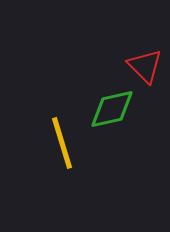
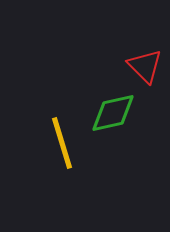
green diamond: moved 1 px right, 4 px down
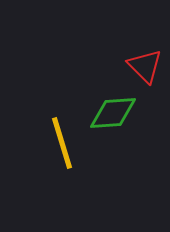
green diamond: rotated 9 degrees clockwise
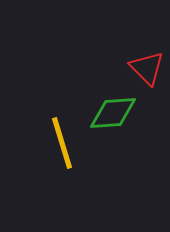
red triangle: moved 2 px right, 2 px down
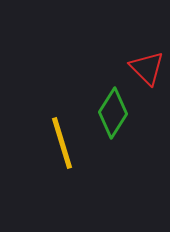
green diamond: rotated 54 degrees counterclockwise
